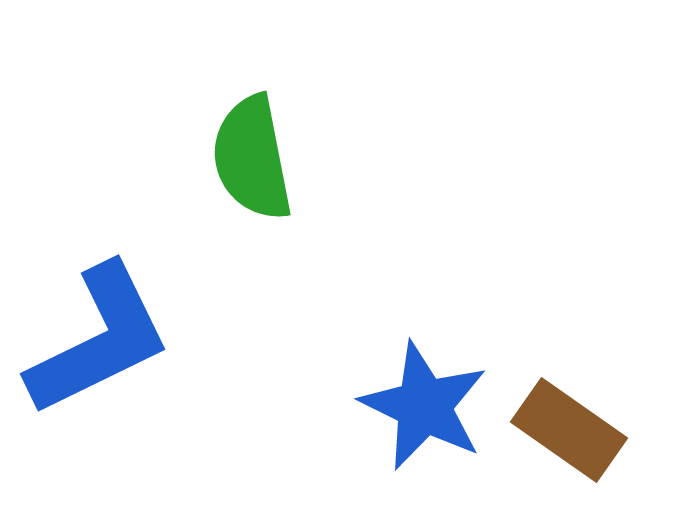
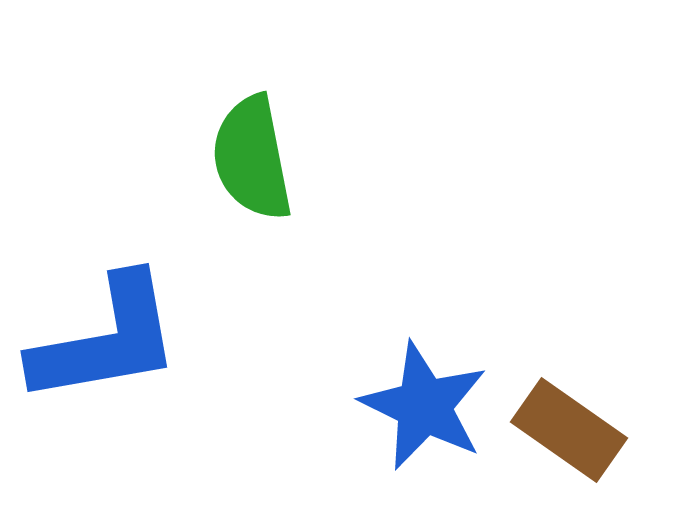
blue L-shape: moved 7 px right; rotated 16 degrees clockwise
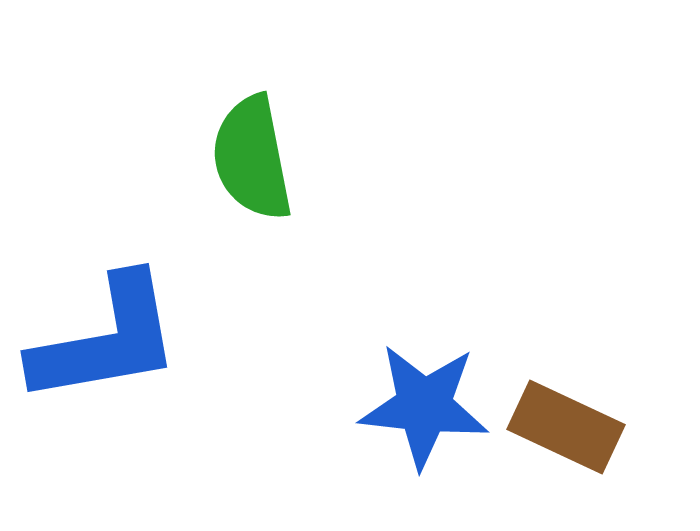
blue star: rotated 20 degrees counterclockwise
brown rectangle: moved 3 px left, 3 px up; rotated 10 degrees counterclockwise
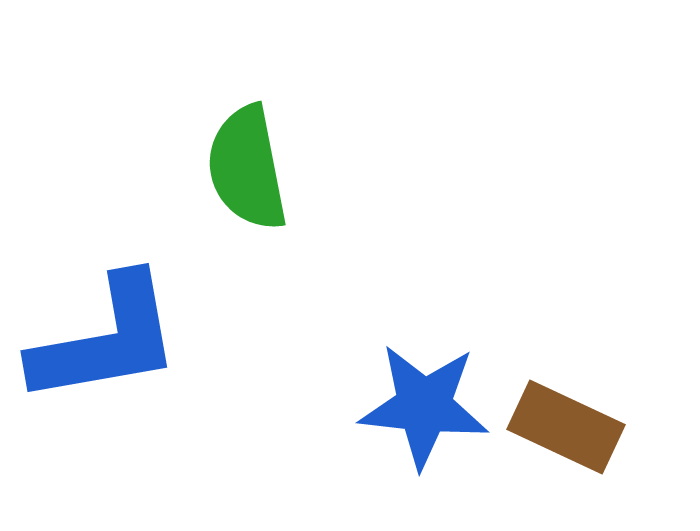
green semicircle: moved 5 px left, 10 px down
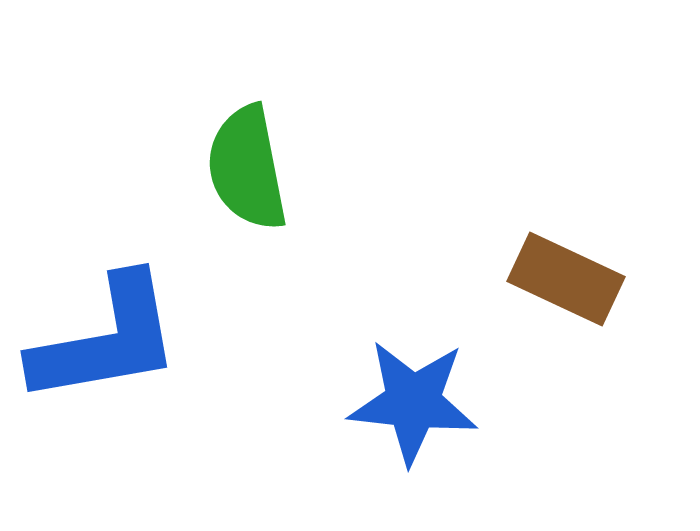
blue star: moved 11 px left, 4 px up
brown rectangle: moved 148 px up
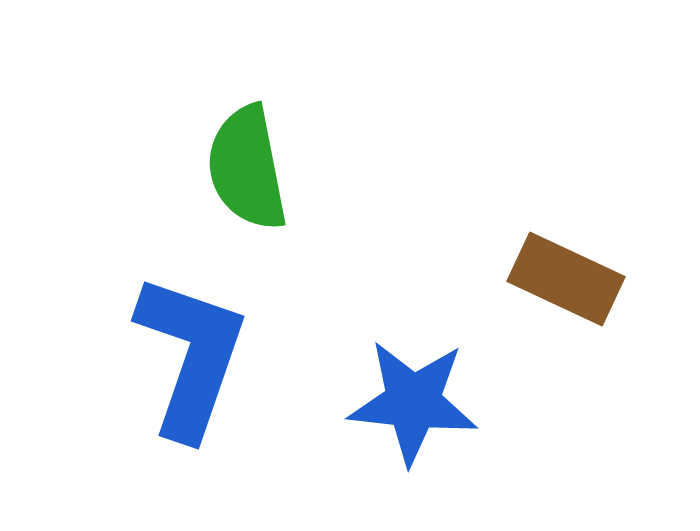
blue L-shape: moved 85 px right, 16 px down; rotated 61 degrees counterclockwise
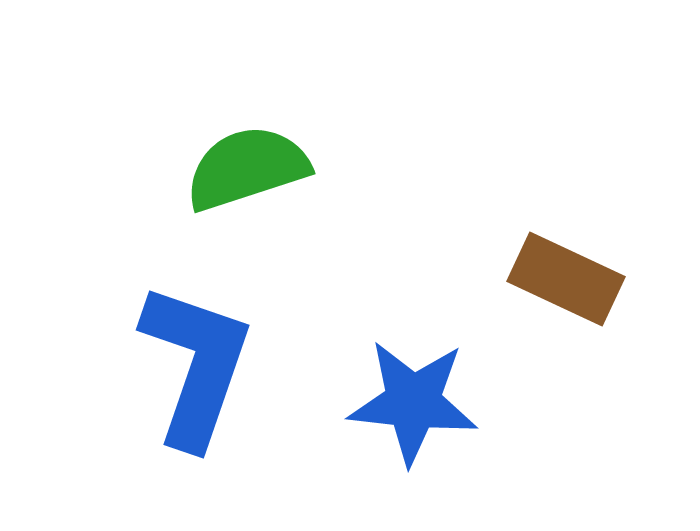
green semicircle: rotated 83 degrees clockwise
blue L-shape: moved 5 px right, 9 px down
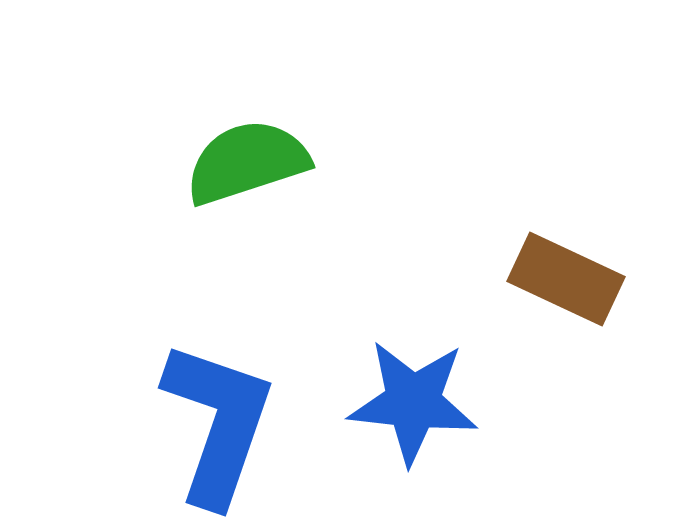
green semicircle: moved 6 px up
blue L-shape: moved 22 px right, 58 px down
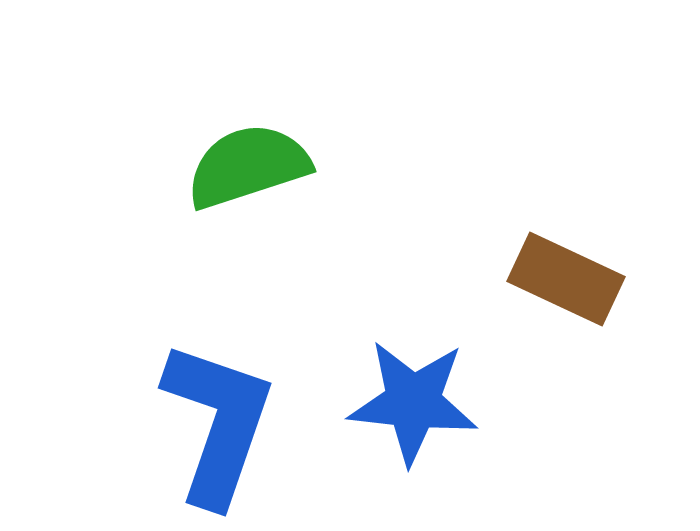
green semicircle: moved 1 px right, 4 px down
